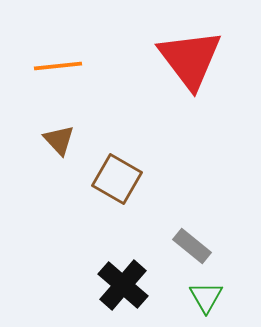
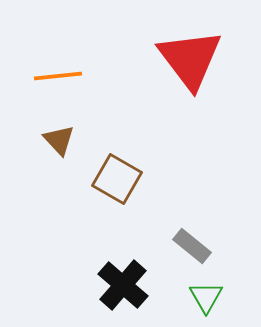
orange line: moved 10 px down
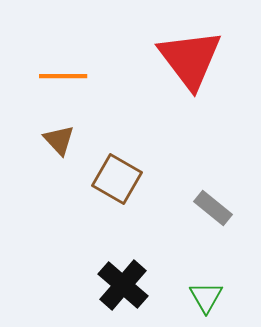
orange line: moved 5 px right; rotated 6 degrees clockwise
gray rectangle: moved 21 px right, 38 px up
